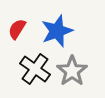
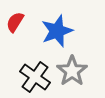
red semicircle: moved 2 px left, 7 px up
black cross: moved 8 px down
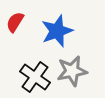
gray star: rotated 24 degrees clockwise
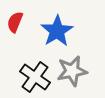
red semicircle: rotated 10 degrees counterclockwise
blue star: rotated 12 degrees counterclockwise
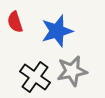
red semicircle: rotated 40 degrees counterclockwise
blue star: rotated 16 degrees clockwise
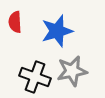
red semicircle: rotated 15 degrees clockwise
black cross: rotated 16 degrees counterclockwise
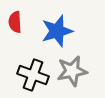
black cross: moved 2 px left, 2 px up
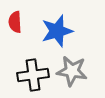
gray star: rotated 20 degrees clockwise
black cross: rotated 28 degrees counterclockwise
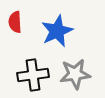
blue star: rotated 8 degrees counterclockwise
gray star: moved 3 px right, 3 px down; rotated 16 degrees counterclockwise
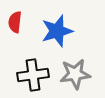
red semicircle: rotated 10 degrees clockwise
blue star: rotated 8 degrees clockwise
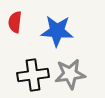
blue star: rotated 20 degrees clockwise
gray star: moved 5 px left
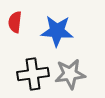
black cross: moved 1 px up
